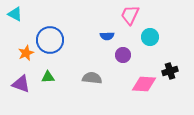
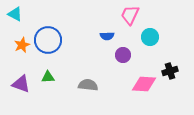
blue circle: moved 2 px left
orange star: moved 4 px left, 8 px up
gray semicircle: moved 4 px left, 7 px down
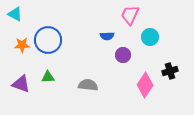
orange star: rotated 21 degrees clockwise
pink diamond: moved 1 px right, 1 px down; rotated 60 degrees counterclockwise
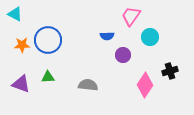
pink trapezoid: moved 1 px right, 1 px down; rotated 10 degrees clockwise
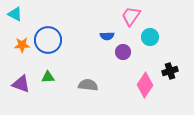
purple circle: moved 3 px up
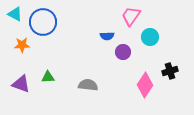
blue circle: moved 5 px left, 18 px up
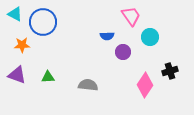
pink trapezoid: rotated 110 degrees clockwise
purple triangle: moved 4 px left, 9 px up
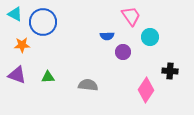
black cross: rotated 21 degrees clockwise
pink diamond: moved 1 px right, 5 px down
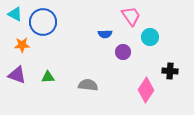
blue semicircle: moved 2 px left, 2 px up
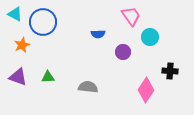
blue semicircle: moved 7 px left
orange star: rotated 21 degrees counterclockwise
purple triangle: moved 1 px right, 2 px down
gray semicircle: moved 2 px down
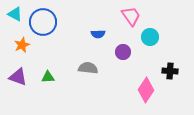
gray semicircle: moved 19 px up
